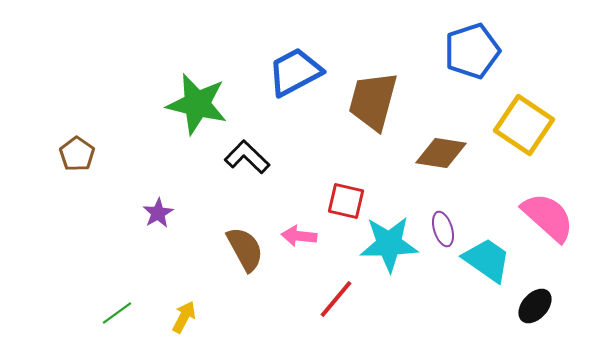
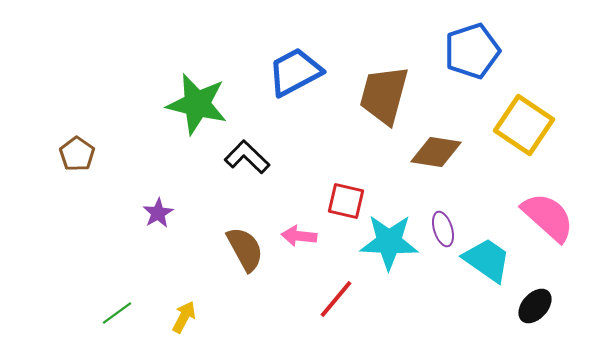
brown trapezoid: moved 11 px right, 6 px up
brown diamond: moved 5 px left, 1 px up
cyan star: moved 2 px up; rotated 4 degrees clockwise
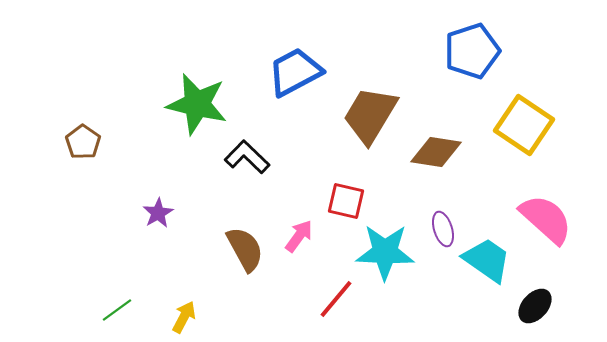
brown trapezoid: moved 14 px left, 20 px down; rotated 16 degrees clockwise
brown pentagon: moved 6 px right, 12 px up
pink semicircle: moved 2 px left, 2 px down
pink arrow: rotated 120 degrees clockwise
cyan star: moved 4 px left, 10 px down
green line: moved 3 px up
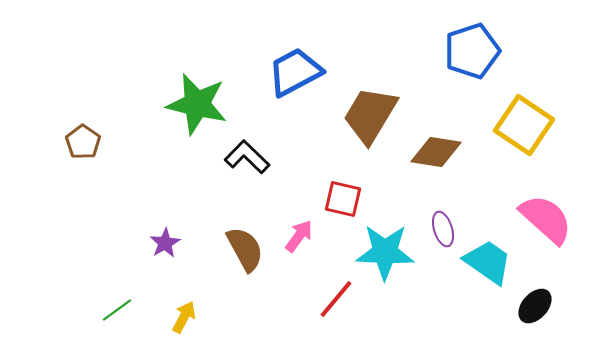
red square: moved 3 px left, 2 px up
purple star: moved 7 px right, 30 px down
cyan trapezoid: moved 1 px right, 2 px down
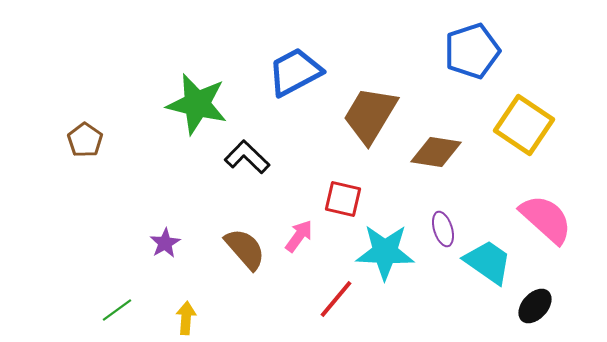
brown pentagon: moved 2 px right, 2 px up
brown semicircle: rotated 12 degrees counterclockwise
yellow arrow: moved 2 px right, 1 px down; rotated 24 degrees counterclockwise
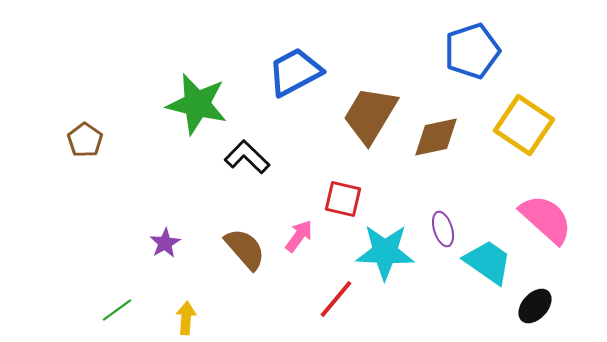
brown diamond: moved 15 px up; rotated 21 degrees counterclockwise
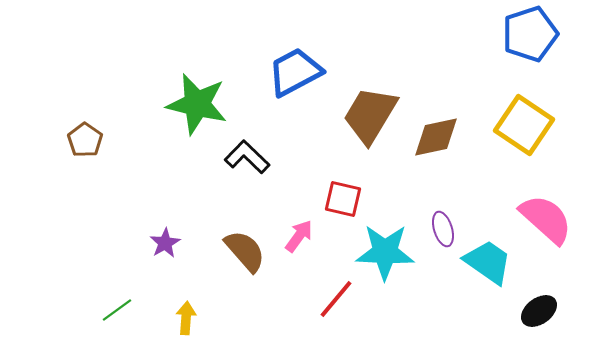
blue pentagon: moved 58 px right, 17 px up
brown semicircle: moved 2 px down
black ellipse: moved 4 px right, 5 px down; rotated 12 degrees clockwise
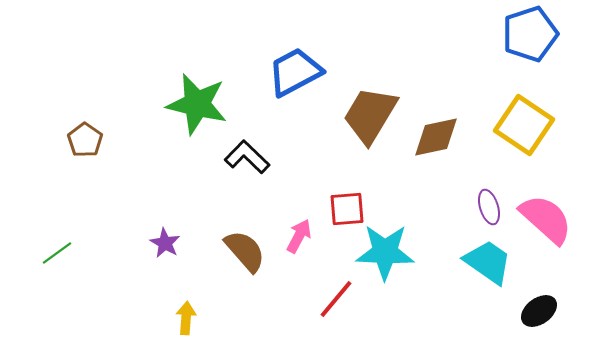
red square: moved 4 px right, 10 px down; rotated 18 degrees counterclockwise
purple ellipse: moved 46 px right, 22 px up
pink arrow: rotated 8 degrees counterclockwise
purple star: rotated 12 degrees counterclockwise
green line: moved 60 px left, 57 px up
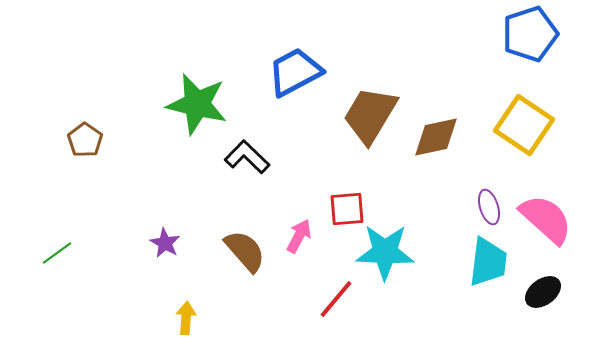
cyan trapezoid: rotated 62 degrees clockwise
black ellipse: moved 4 px right, 19 px up
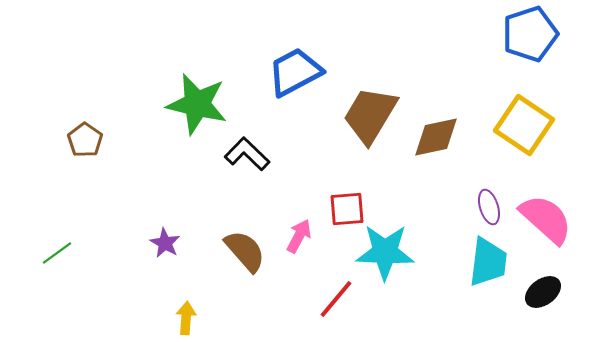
black L-shape: moved 3 px up
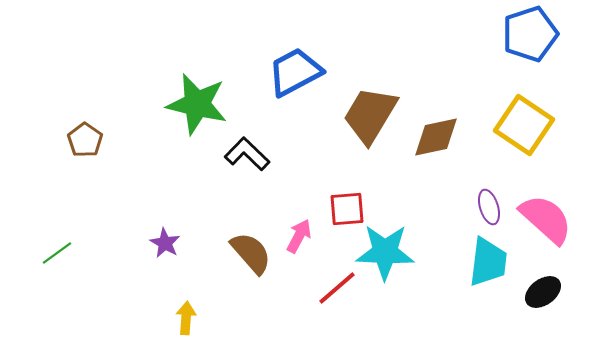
brown semicircle: moved 6 px right, 2 px down
red line: moved 1 px right, 11 px up; rotated 9 degrees clockwise
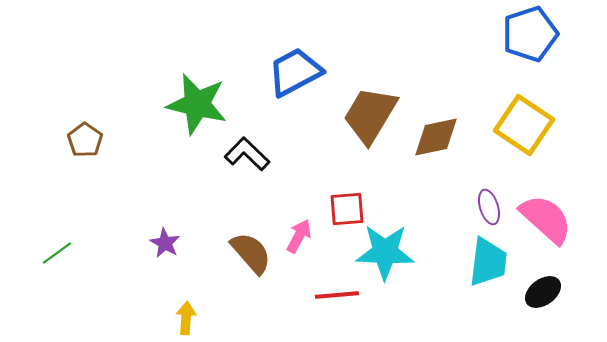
red line: moved 7 px down; rotated 36 degrees clockwise
